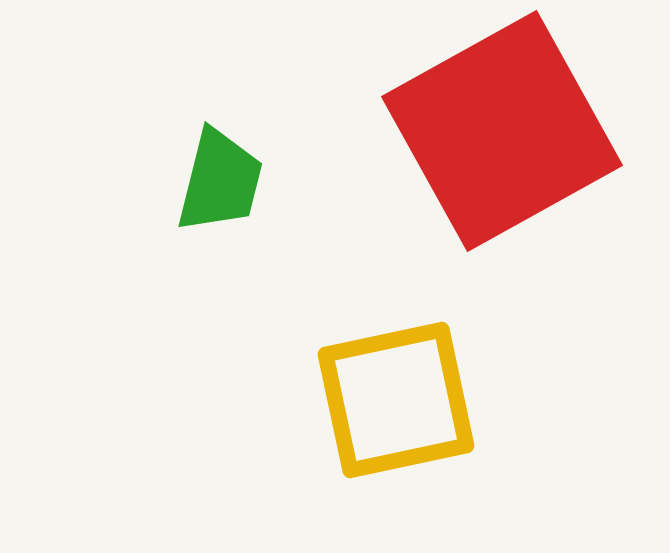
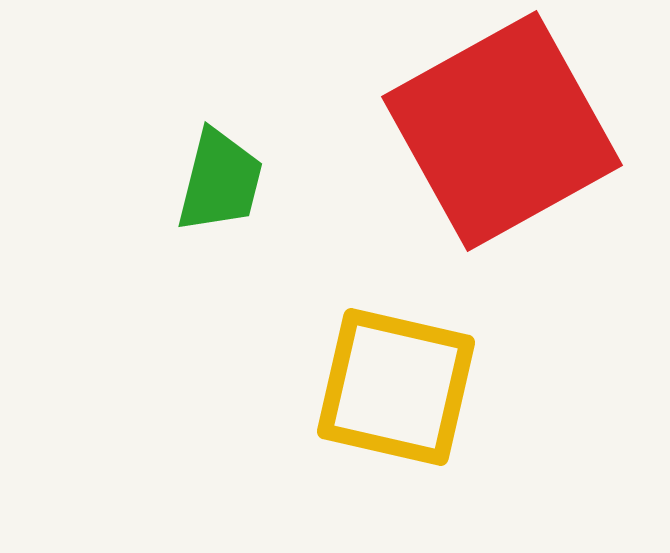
yellow square: moved 13 px up; rotated 25 degrees clockwise
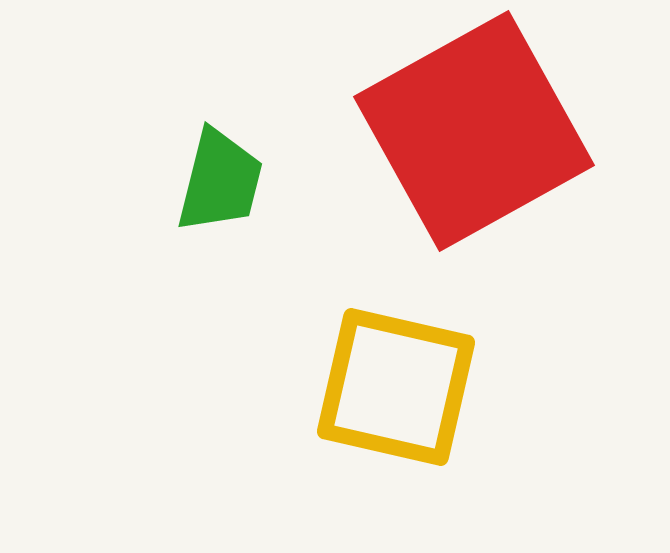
red square: moved 28 px left
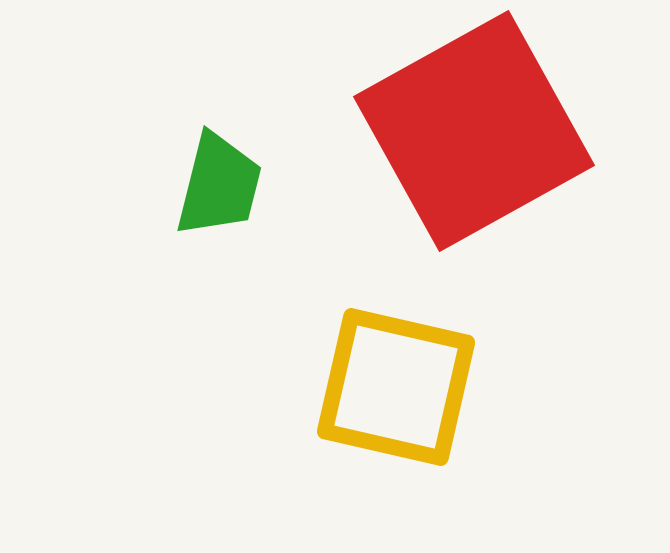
green trapezoid: moved 1 px left, 4 px down
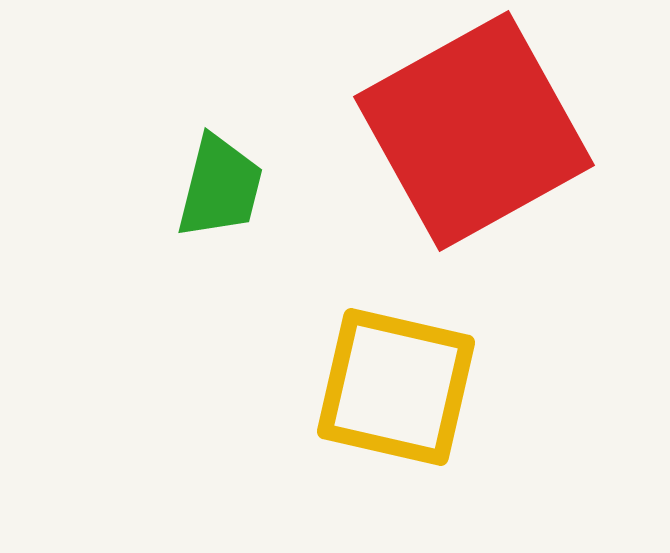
green trapezoid: moved 1 px right, 2 px down
